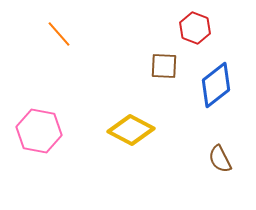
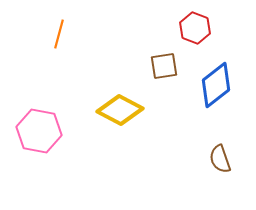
orange line: rotated 56 degrees clockwise
brown square: rotated 12 degrees counterclockwise
yellow diamond: moved 11 px left, 20 px up
brown semicircle: rotated 8 degrees clockwise
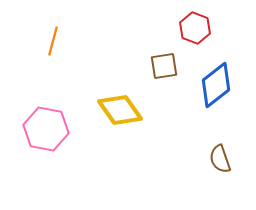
orange line: moved 6 px left, 7 px down
yellow diamond: rotated 27 degrees clockwise
pink hexagon: moved 7 px right, 2 px up
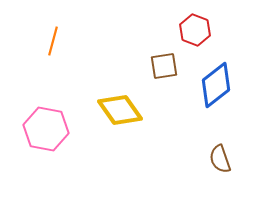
red hexagon: moved 2 px down
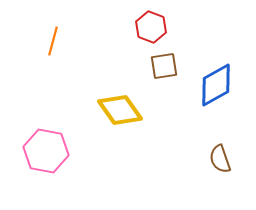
red hexagon: moved 44 px left, 3 px up
blue diamond: rotated 9 degrees clockwise
pink hexagon: moved 22 px down
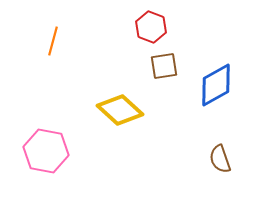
yellow diamond: rotated 12 degrees counterclockwise
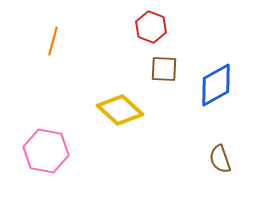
brown square: moved 3 px down; rotated 12 degrees clockwise
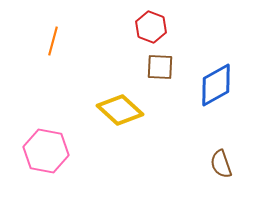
brown square: moved 4 px left, 2 px up
brown semicircle: moved 1 px right, 5 px down
